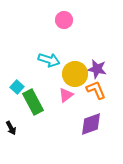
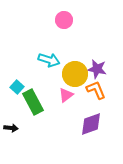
black arrow: rotated 56 degrees counterclockwise
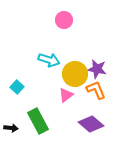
green rectangle: moved 5 px right, 19 px down
purple diamond: rotated 60 degrees clockwise
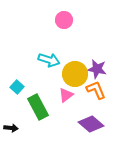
green rectangle: moved 14 px up
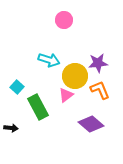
purple star: moved 1 px right, 6 px up; rotated 18 degrees counterclockwise
yellow circle: moved 2 px down
orange L-shape: moved 4 px right
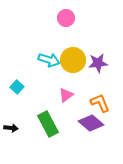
pink circle: moved 2 px right, 2 px up
yellow circle: moved 2 px left, 16 px up
orange L-shape: moved 13 px down
green rectangle: moved 10 px right, 17 px down
purple diamond: moved 1 px up
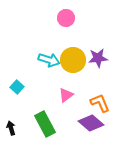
purple star: moved 5 px up
green rectangle: moved 3 px left
black arrow: rotated 112 degrees counterclockwise
